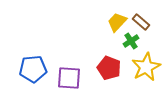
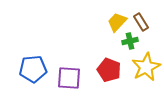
brown rectangle: rotated 18 degrees clockwise
green cross: moved 1 px left; rotated 21 degrees clockwise
red pentagon: moved 2 px down
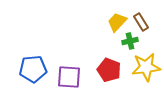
yellow star: rotated 20 degrees clockwise
purple square: moved 1 px up
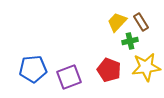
purple square: rotated 25 degrees counterclockwise
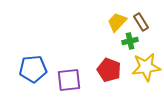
purple square: moved 3 px down; rotated 15 degrees clockwise
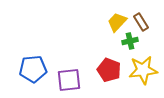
yellow star: moved 3 px left, 3 px down
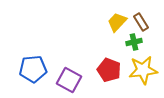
green cross: moved 4 px right, 1 px down
purple square: rotated 35 degrees clockwise
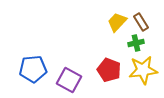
green cross: moved 2 px right, 1 px down
